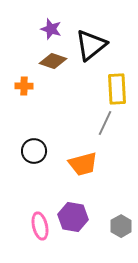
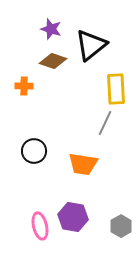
yellow rectangle: moved 1 px left
orange trapezoid: rotated 24 degrees clockwise
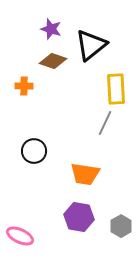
orange trapezoid: moved 2 px right, 10 px down
purple hexagon: moved 6 px right
pink ellipse: moved 20 px left, 10 px down; rotated 52 degrees counterclockwise
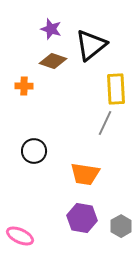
purple hexagon: moved 3 px right, 1 px down
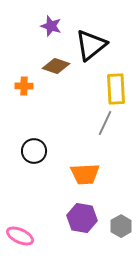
purple star: moved 3 px up
brown diamond: moved 3 px right, 5 px down
orange trapezoid: rotated 12 degrees counterclockwise
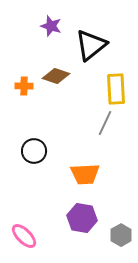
brown diamond: moved 10 px down
gray hexagon: moved 9 px down
pink ellipse: moved 4 px right; rotated 20 degrees clockwise
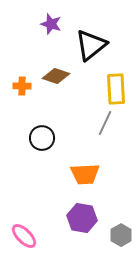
purple star: moved 2 px up
orange cross: moved 2 px left
black circle: moved 8 px right, 13 px up
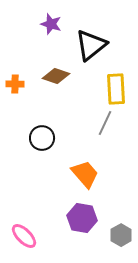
orange cross: moved 7 px left, 2 px up
orange trapezoid: rotated 128 degrees counterclockwise
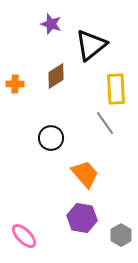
brown diamond: rotated 52 degrees counterclockwise
gray line: rotated 60 degrees counterclockwise
black circle: moved 9 px right
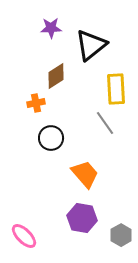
purple star: moved 4 px down; rotated 20 degrees counterclockwise
orange cross: moved 21 px right, 19 px down; rotated 12 degrees counterclockwise
